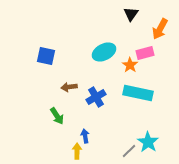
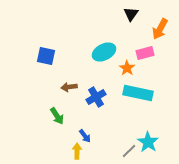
orange star: moved 3 px left, 3 px down
blue arrow: rotated 152 degrees clockwise
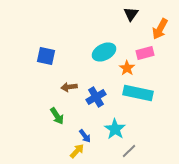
cyan star: moved 33 px left, 13 px up
yellow arrow: rotated 42 degrees clockwise
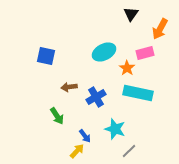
cyan star: rotated 15 degrees counterclockwise
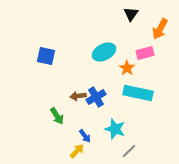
brown arrow: moved 9 px right, 9 px down
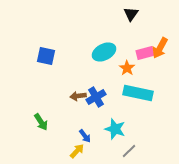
orange arrow: moved 19 px down
green arrow: moved 16 px left, 6 px down
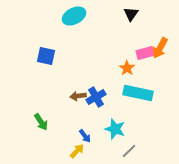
cyan ellipse: moved 30 px left, 36 px up
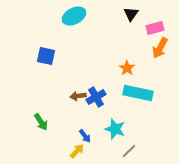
pink rectangle: moved 10 px right, 25 px up
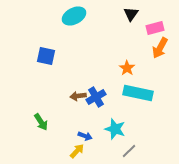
blue arrow: rotated 32 degrees counterclockwise
